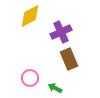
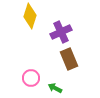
yellow diamond: rotated 45 degrees counterclockwise
pink circle: moved 1 px right
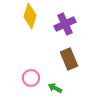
purple cross: moved 4 px right, 8 px up
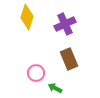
yellow diamond: moved 3 px left, 1 px down
pink circle: moved 5 px right, 5 px up
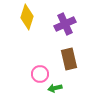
brown rectangle: rotated 10 degrees clockwise
pink circle: moved 4 px right, 1 px down
green arrow: rotated 40 degrees counterclockwise
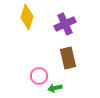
brown rectangle: moved 1 px left, 1 px up
pink circle: moved 1 px left, 2 px down
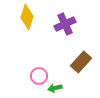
brown rectangle: moved 13 px right, 4 px down; rotated 55 degrees clockwise
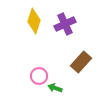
yellow diamond: moved 7 px right, 4 px down
green arrow: rotated 32 degrees clockwise
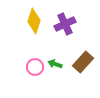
brown rectangle: moved 2 px right
pink circle: moved 4 px left, 9 px up
green arrow: moved 24 px up
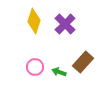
purple cross: rotated 20 degrees counterclockwise
green arrow: moved 4 px right, 8 px down
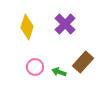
yellow diamond: moved 7 px left, 6 px down
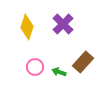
purple cross: moved 2 px left
